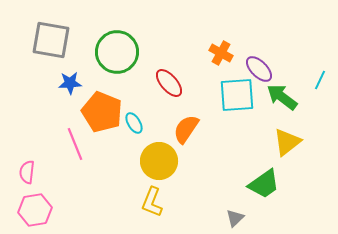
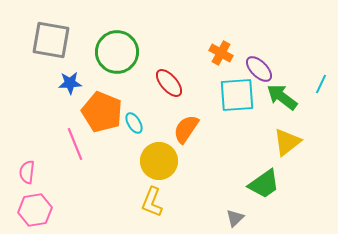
cyan line: moved 1 px right, 4 px down
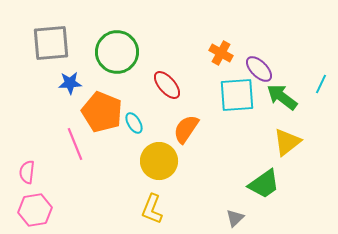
gray square: moved 3 px down; rotated 15 degrees counterclockwise
red ellipse: moved 2 px left, 2 px down
yellow L-shape: moved 7 px down
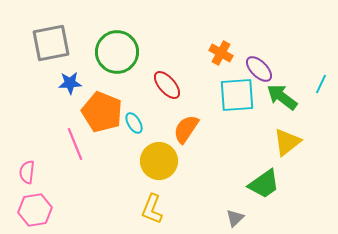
gray square: rotated 6 degrees counterclockwise
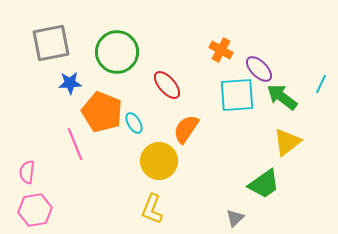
orange cross: moved 3 px up
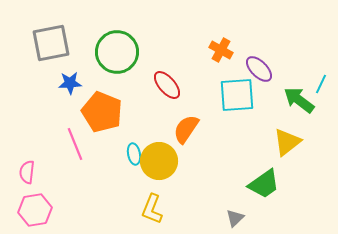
green arrow: moved 17 px right, 3 px down
cyan ellipse: moved 31 px down; rotated 20 degrees clockwise
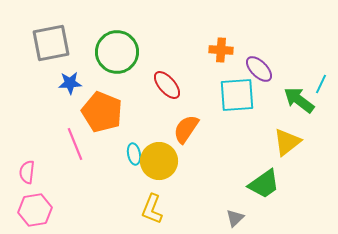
orange cross: rotated 25 degrees counterclockwise
